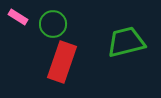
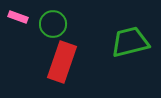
pink rectangle: rotated 12 degrees counterclockwise
green trapezoid: moved 4 px right
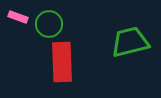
green circle: moved 4 px left
red rectangle: rotated 21 degrees counterclockwise
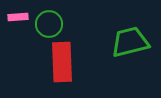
pink rectangle: rotated 24 degrees counterclockwise
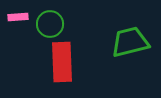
green circle: moved 1 px right
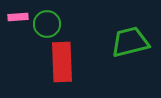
green circle: moved 3 px left
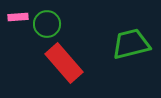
green trapezoid: moved 1 px right, 2 px down
red rectangle: moved 2 px right, 1 px down; rotated 39 degrees counterclockwise
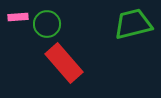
green trapezoid: moved 2 px right, 20 px up
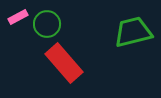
pink rectangle: rotated 24 degrees counterclockwise
green trapezoid: moved 8 px down
